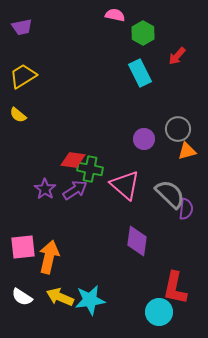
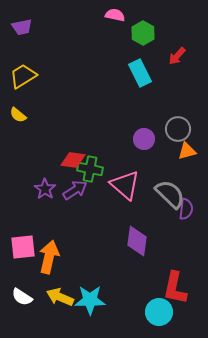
cyan star: rotated 8 degrees clockwise
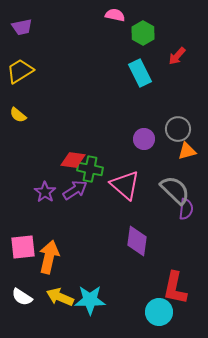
yellow trapezoid: moved 3 px left, 5 px up
purple star: moved 3 px down
gray semicircle: moved 5 px right, 4 px up
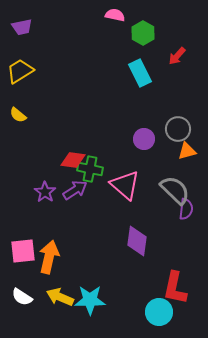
pink square: moved 4 px down
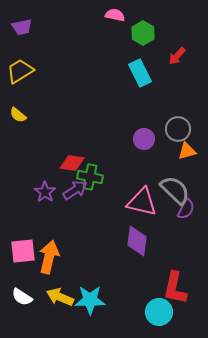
red diamond: moved 1 px left, 3 px down
green cross: moved 8 px down
pink triangle: moved 17 px right, 17 px down; rotated 28 degrees counterclockwise
purple semicircle: rotated 20 degrees clockwise
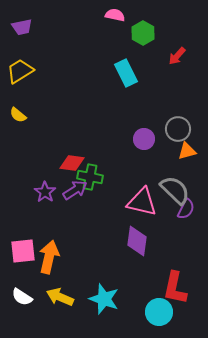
cyan rectangle: moved 14 px left
cyan star: moved 14 px right, 1 px up; rotated 20 degrees clockwise
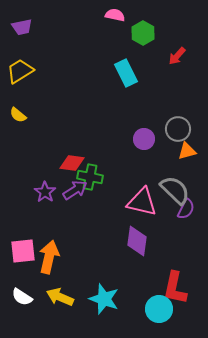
cyan circle: moved 3 px up
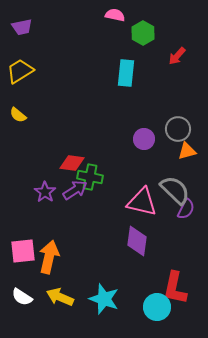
cyan rectangle: rotated 32 degrees clockwise
cyan circle: moved 2 px left, 2 px up
